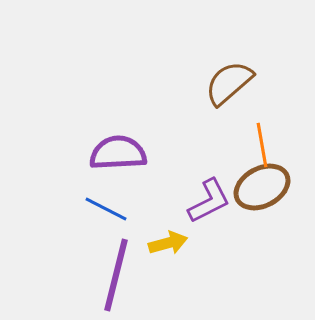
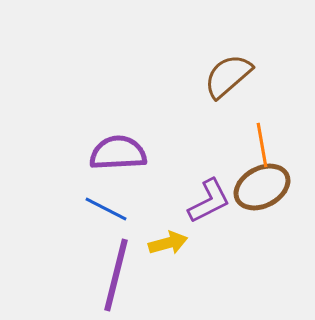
brown semicircle: moved 1 px left, 7 px up
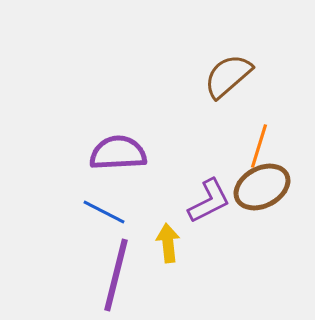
orange line: moved 3 px left, 1 px down; rotated 27 degrees clockwise
blue line: moved 2 px left, 3 px down
yellow arrow: rotated 81 degrees counterclockwise
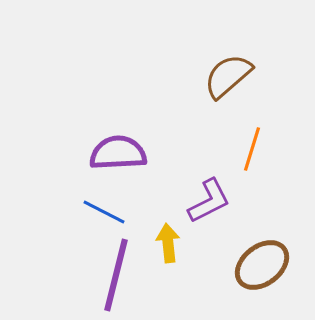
orange line: moved 7 px left, 3 px down
brown ellipse: moved 78 px down; rotated 10 degrees counterclockwise
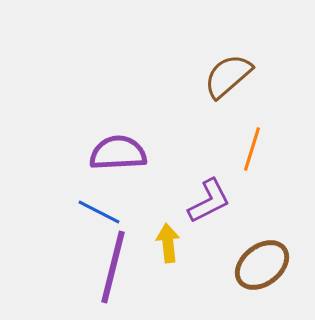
blue line: moved 5 px left
purple line: moved 3 px left, 8 px up
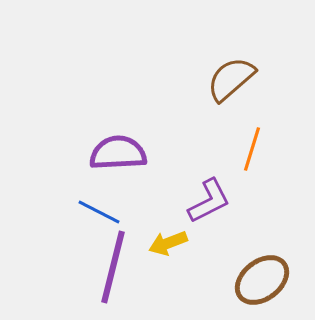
brown semicircle: moved 3 px right, 3 px down
yellow arrow: rotated 105 degrees counterclockwise
brown ellipse: moved 15 px down
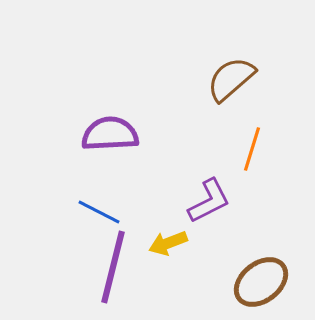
purple semicircle: moved 8 px left, 19 px up
brown ellipse: moved 1 px left, 2 px down
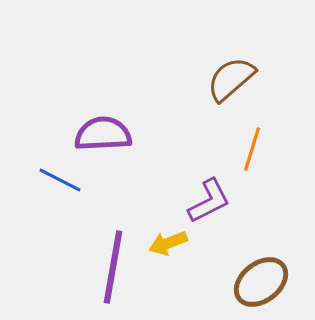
purple semicircle: moved 7 px left
blue line: moved 39 px left, 32 px up
purple line: rotated 4 degrees counterclockwise
